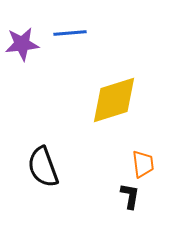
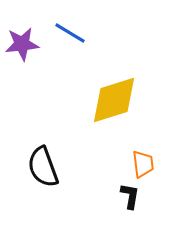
blue line: rotated 36 degrees clockwise
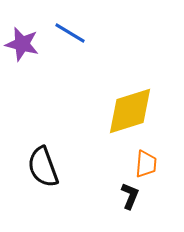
purple star: rotated 20 degrees clockwise
yellow diamond: moved 16 px right, 11 px down
orange trapezoid: moved 3 px right; rotated 12 degrees clockwise
black L-shape: rotated 12 degrees clockwise
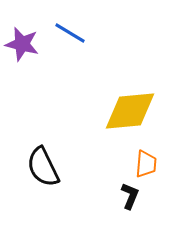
yellow diamond: rotated 12 degrees clockwise
black semicircle: rotated 6 degrees counterclockwise
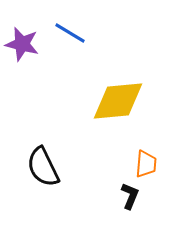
yellow diamond: moved 12 px left, 10 px up
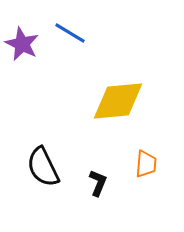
purple star: rotated 12 degrees clockwise
black L-shape: moved 32 px left, 13 px up
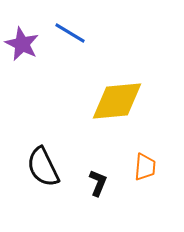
yellow diamond: moved 1 px left
orange trapezoid: moved 1 px left, 3 px down
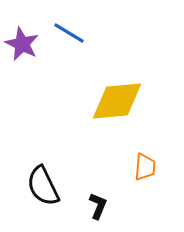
blue line: moved 1 px left
black semicircle: moved 19 px down
black L-shape: moved 23 px down
